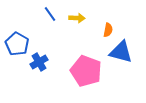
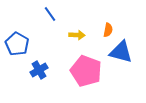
yellow arrow: moved 17 px down
blue cross: moved 8 px down
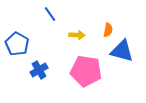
blue triangle: moved 1 px right, 1 px up
pink pentagon: rotated 12 degrees counterclockwise
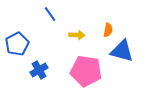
blue pentagon: rotated 15 degrees clockwise
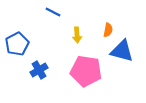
blue line: moved 3 px right, 2 px up; rotated 28 degrees counterclockwise
yellow arrow: rotated 84 degrees clockwise
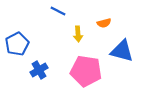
blue line: moved 5 px right, 1 px up
orange semicircle: moved 4 px left, 7 px up; rotated 64 degrees clockwise
yellow arrow: moved 1 px right, 1 px up
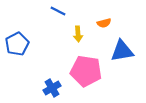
blue triangle: rotated 25 degrees counterclockwise
blue cross: moved 13 px right, 18 px down
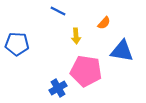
orange semicircle: rotated 32 degrees counterclockwise
yellow arrow: moved 2 px left, 2 px down
blue pentagon: rotated 30 degrees clockwise
blue triangle: rotated 20 degrees clockwise
blue cross: moved 6 px right
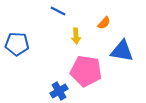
blue cross: moved 1 px right, 3 px down
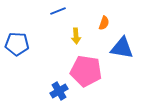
blue line: rotated 49 degrees counterclockwise
orange semicircle: rotated 24 degrees counterclockwise
blue triangle: moved 3 px up
